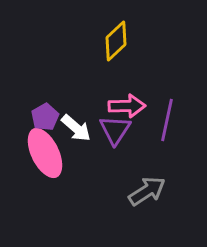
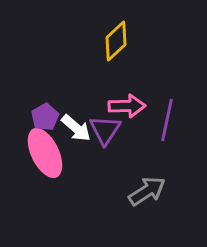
purple triangle: moved 10 px left
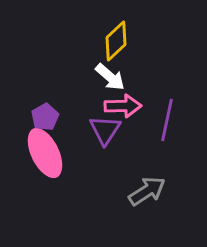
pink arrow: moved 4 px left
white arrow: moved 34 px right, 51 px up
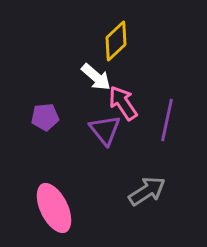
white arrow: moved 14 px left
pink arrow: moved 3 px up; rotated 123 degrees counterclockwise
purple pentagon: rotated 24 degrees clockwise
purple triangle: rotated 12 degrees counterclockwise
pink ellipse: moved 9 px right, 55 px down
